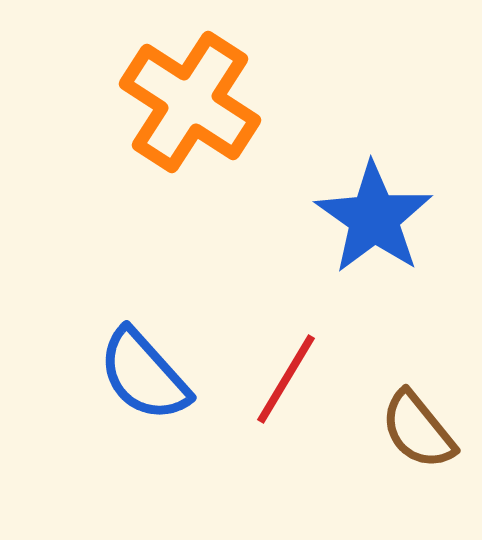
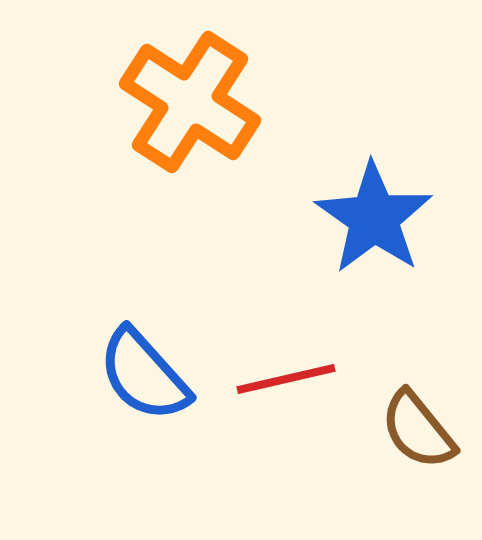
red line: rotated 46 degrees clockwise
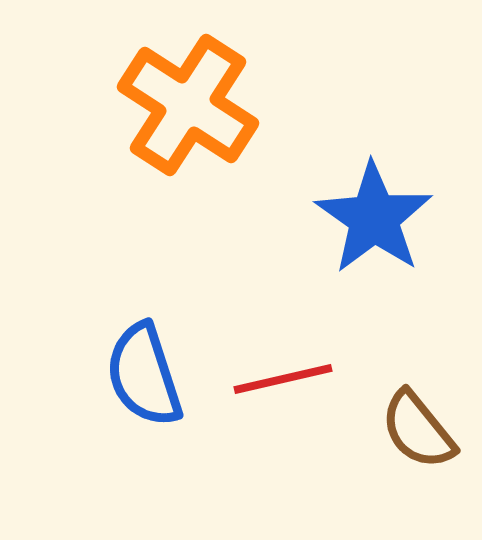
orange cross: moved 2 px left, 3 px down
blue semicircle: rotated 24 degrees clockwise
red line: moved 3 px left
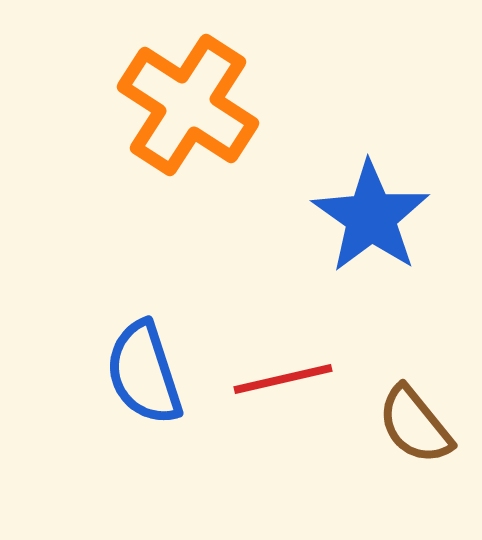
blue star: moved 3 px left, 1 px up
blue semicircle: moved 2 px up
brown semicircle: moved 3 px left, 5 px up
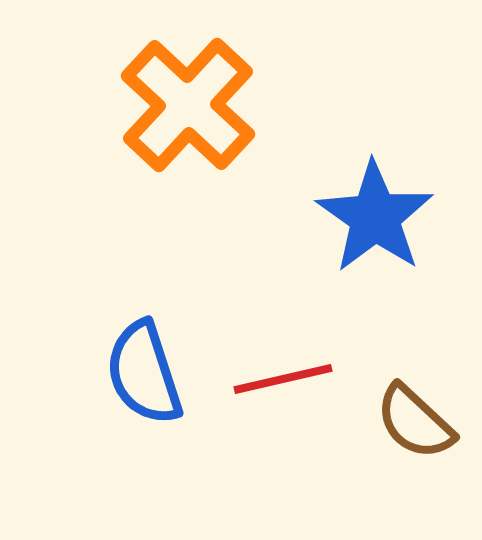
orange cross: rotated 10 degrees clockwise
blue star: moved 4 px right
brown semicircle: moved 3 px up; rotated 8 degrees counterclockwise
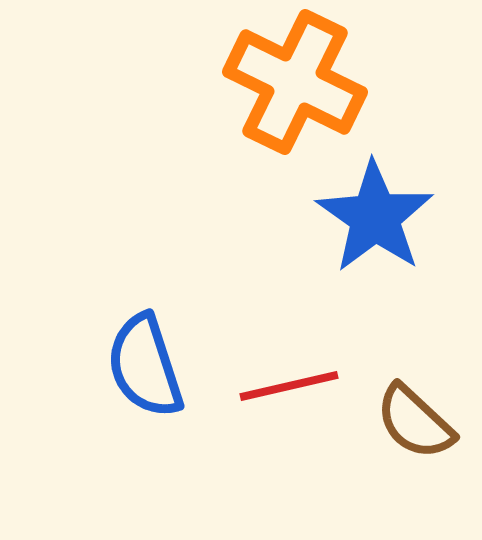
orange cross: moved 107 px right, 23 px up; rotated 17 degrees counterclockwise
blue semicircle: moved 1 px right, 7 px up
red line: moved 6 px right, 7 px down
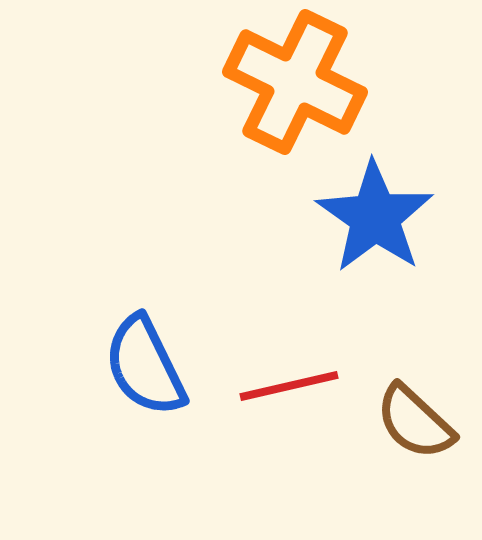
blue semicircle: rotated 8 degrees counterclockwise
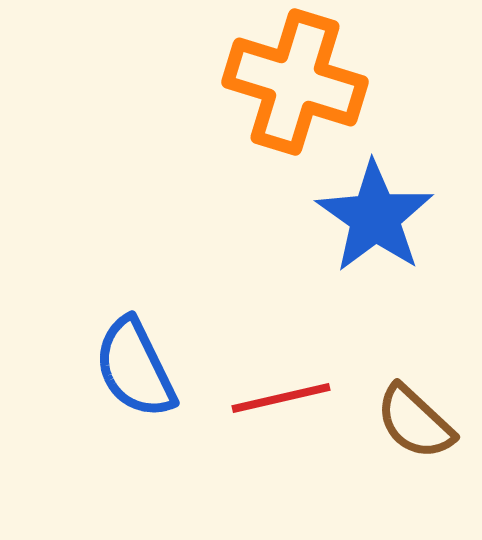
orange cross: rotated 9 degrees counterclockwise
blue semicircle: moved 10 px left, 2 px down
red line: moved 8 px left, 12 px down
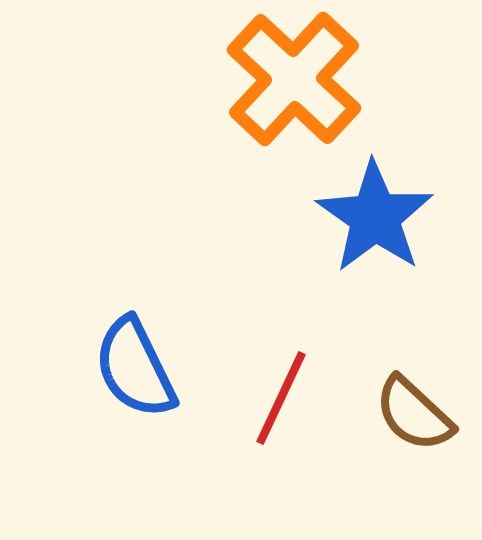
orange cross: moved 1 px left, 3 px up; rotated 26 degrees clockwise
red line: rotated 52 degrees counterclockwise
brown semicircle: moved 1 px left, 8 px up
